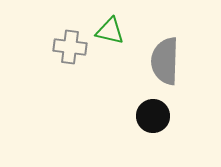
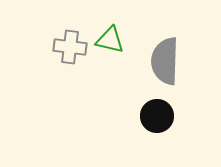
green triangle: moved 9 px down
black circle: moved 4 px right
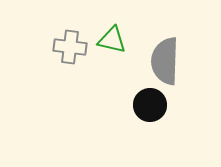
green triangle: moved 2 px right
black circle: moved 7 px left, 11 px up
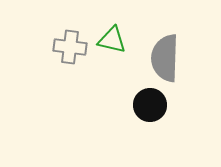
gray semicircle: moved 3 px up
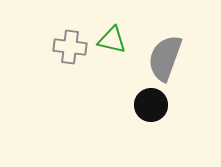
gray semicircle: rotated 18 degrees clockwise
black circle: moved 1 px right
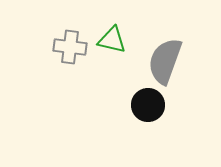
gray semicircle: moved 3 px down
black circle: moved 3 px left
